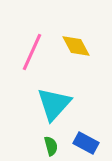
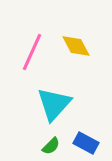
green semicircle: rotated 60 degrees clockwise
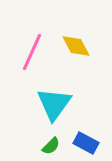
cyan triangle: rotated 6 degrees counterclockwise
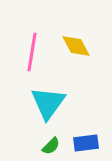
pink line: rotated 15 degrees counterclockwise
cyan triangle: moved 6 px left, 1 px up
blue rectangle: rotated 35 degrees counterclockwise
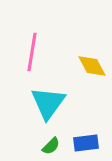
yellow diamond: moved 16 px right, 20 px down
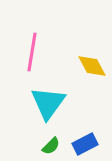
blue rectangle: moved 1 px left, 1 px down; rotated 20 degrees counterclockwise
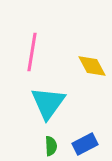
green semicircle: rotated 48 degrees counterclockwise
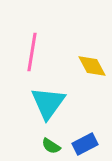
green semicircle: rotated 126 degrees clockwise
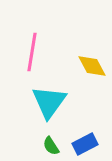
cyan triangle: moved 1 px right, 1 px up
green semicircle: rotated 24 degrees clockwise
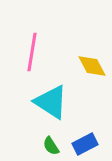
cyan triangle: moved 2 px right; rotated 33 degrees counterclockwise
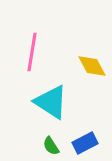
blue rectangle: moved 1 px up
